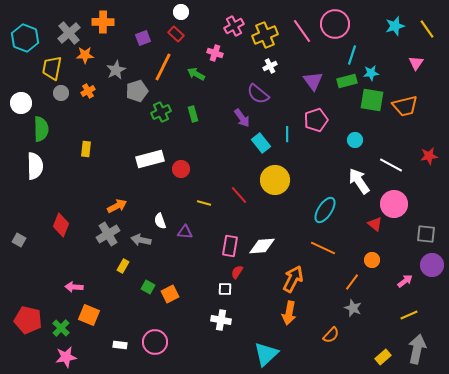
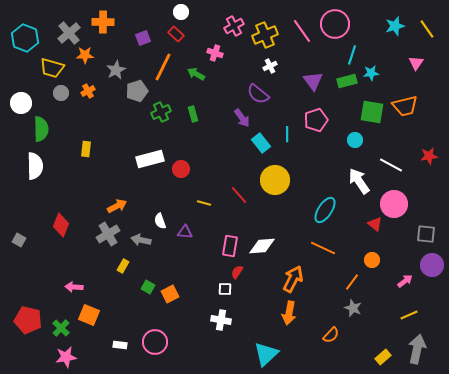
yellow trapezoid at (52, 68): rotated 85 degrees counterclockwise
green square at (372, 100): moved 12 px down
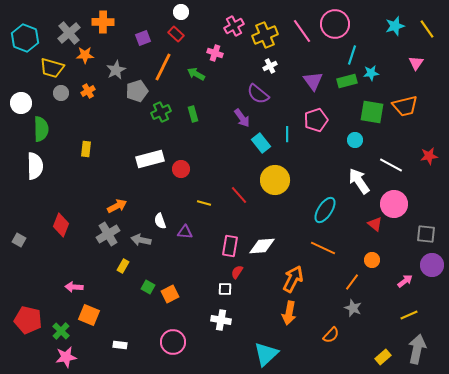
green cross at (61, 328): moved 3 px down
pink circle at (155, 342): moved 18 px right
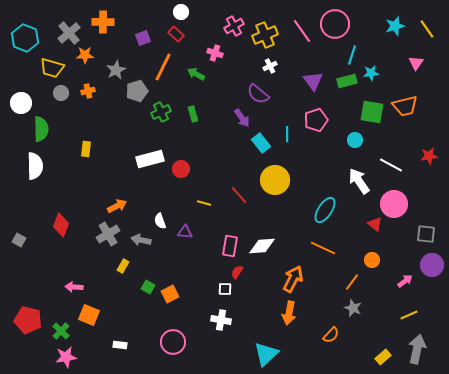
orange cross at (88, 91): rotated 16 degrees clockwise
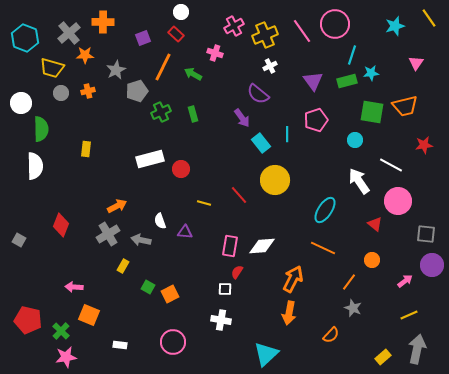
yellow line at (427, 29): moved 2 px right, 11 px up
green arrow at (196, 74): moved 3 px left
red star at (429, 156): moved 5 px left, 11 px up
pink circle at (394, 204): moved 4 px right, 3 px up
orange line at (352, 282): moved 3 px left
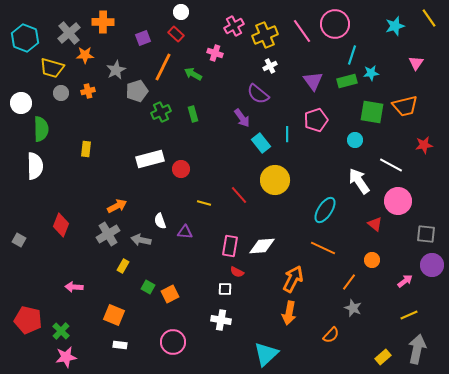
red semicircle at (237, 272): rotated 96 degrees counterclockwise
orange square at (89, 315): moved 25 px right
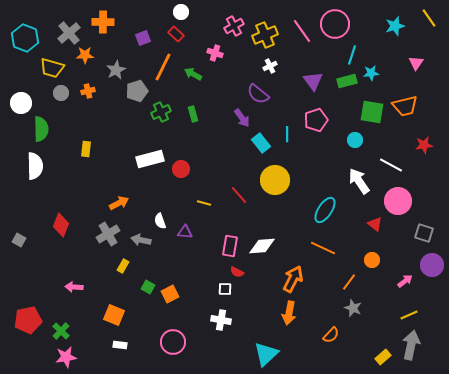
orange arrow at (117, 206): moved 2 px right, 3 px up
gray square at (426, 234): moved 2 px left, 1 px up; rotated 12 degrees clockwise
red pentagon at (28, 320): rotated 24 degrees counterclockwise
gray arrow at (417, 349): moved 6 px left, 4 px up
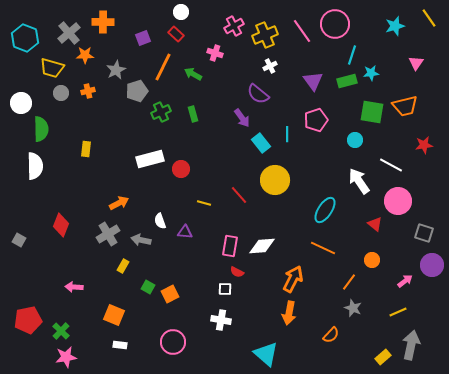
yellow line at (409, 315): moved 11 px left, 3 px up
cyan triangle at (266, 354): rotated 36 degrees counterclockwise
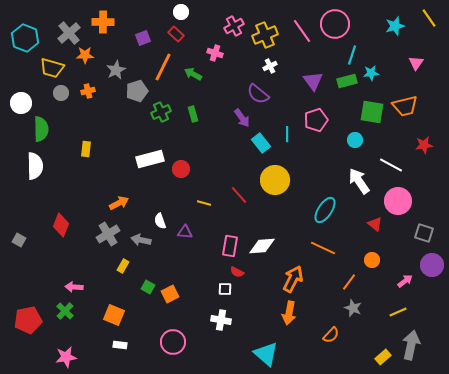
green cross at (61, 331): moved 4 px right, 20 px up
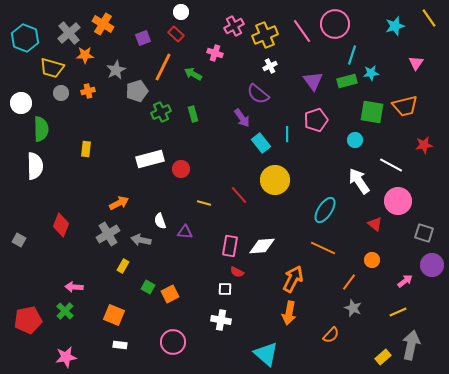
orange cross at (103, 22): moved 2 px down; rotated 30 degrees clockwise
